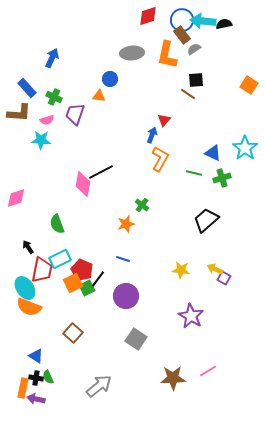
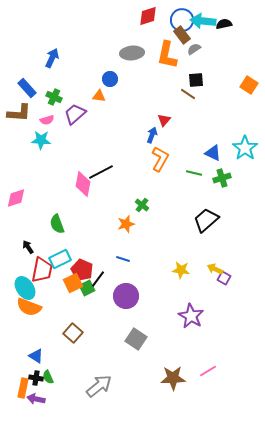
purple trapezoid at (75, 114): rotated 30 degrees clockwise
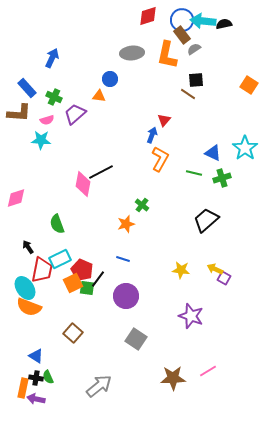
green square at (87, 288): rotated 35 degrees clockwise
purple star at (191, 316): rotated 10 degrees counterclockwise
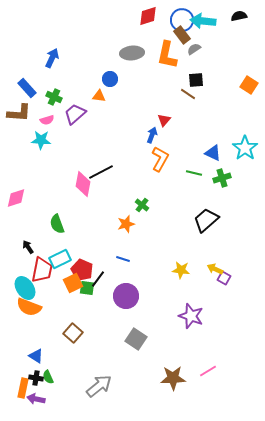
black semicircle at (224, 24): moved 15 px right, 8 px up
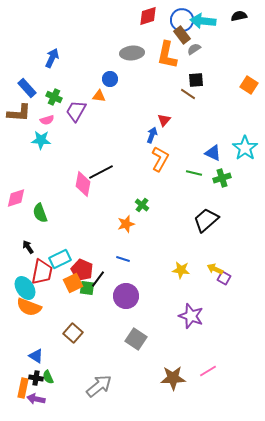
purple trapezoid at (75, 114): moved 1 px right, 3 px up; rotated 20 degrees counterclockwise
green semicircle at (57, 224): moved 17 px left, 11 px up
red trapezoid at (42, 270): moved 2 px down
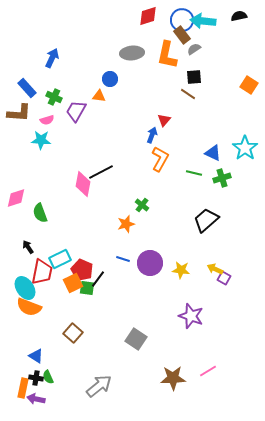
black square at (196, 80): moved 2 px left, 3 px up
purple circle at (126, 296): moved 24 px right, 33 px up
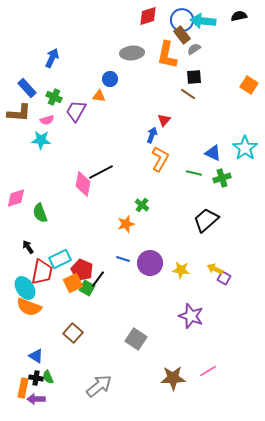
green square at (87, 288): rotated 21 degrees clockwise
purple arrow at (36, 399): rotated 12 degrees counterclockwise
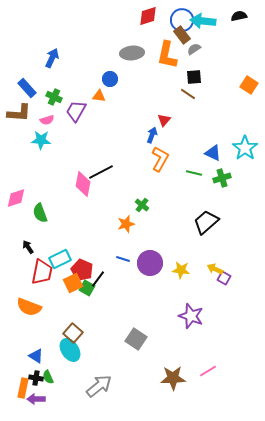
black trapezoid at (206, 220): moved 2 px down
cyan ellipse at (25, 288): moved 45 px right, 62 px down
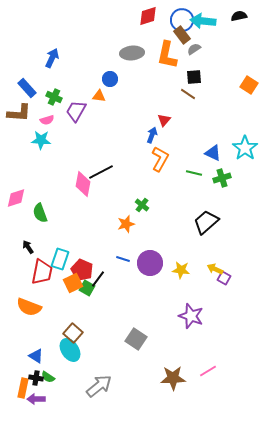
cyan rectangle at (60, 259): rotated 45 degrees counterclockwise
green semicircle at (48, 377): rotated 32 degrees counterclockwise
